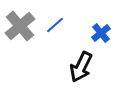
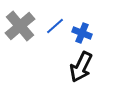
blue line: moved 1 px down
blue cross: moved 19 px left; rotated 30 degrees counterclockwise
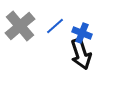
black arrow: moved 13 px up; rotated 44 degrees counterclockwise
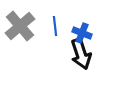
blue line: rotated 54 degrees counterclockwise
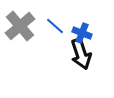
blue line: rotated 42 degrees counterclockwise
